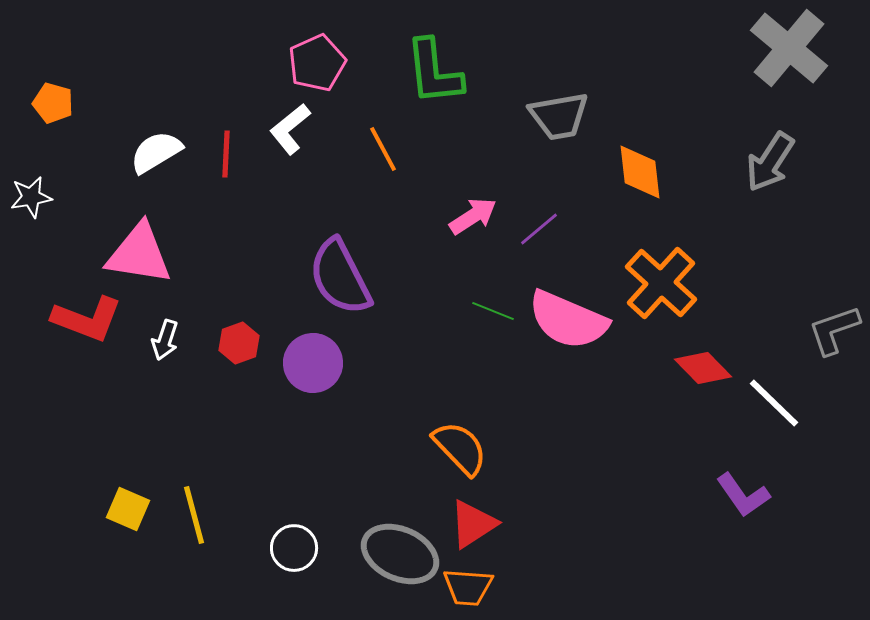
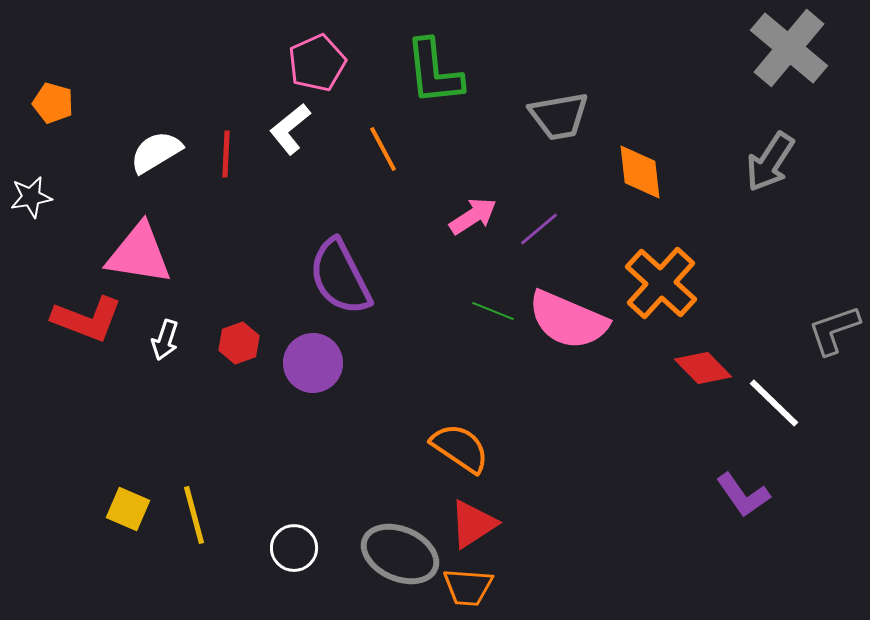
orange semicircle: rotated 12 degrees counterclockwise
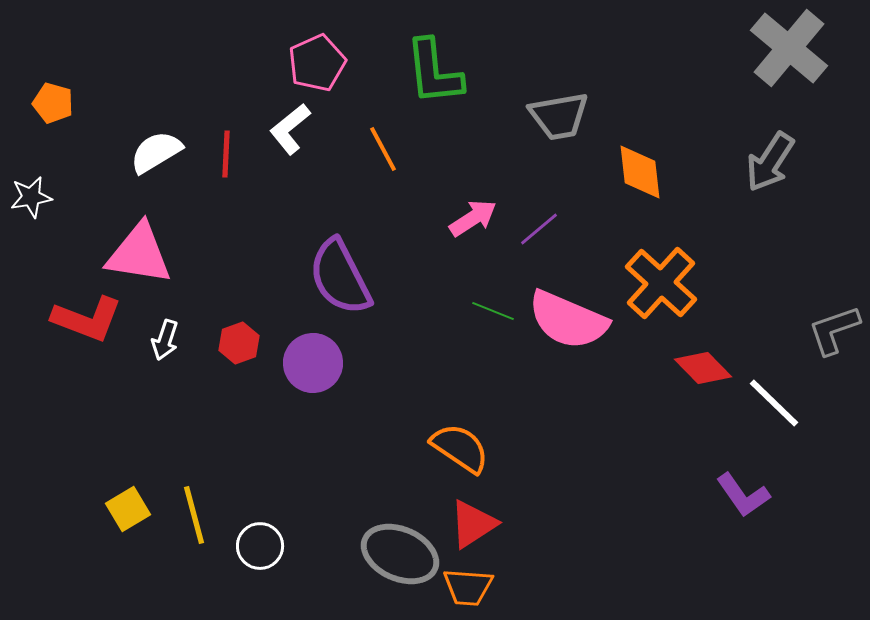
pink arrow: moved 2 px down
yellow square: rotated 36 degrees clockwise
white circle: moved 34 px left, 2 px up
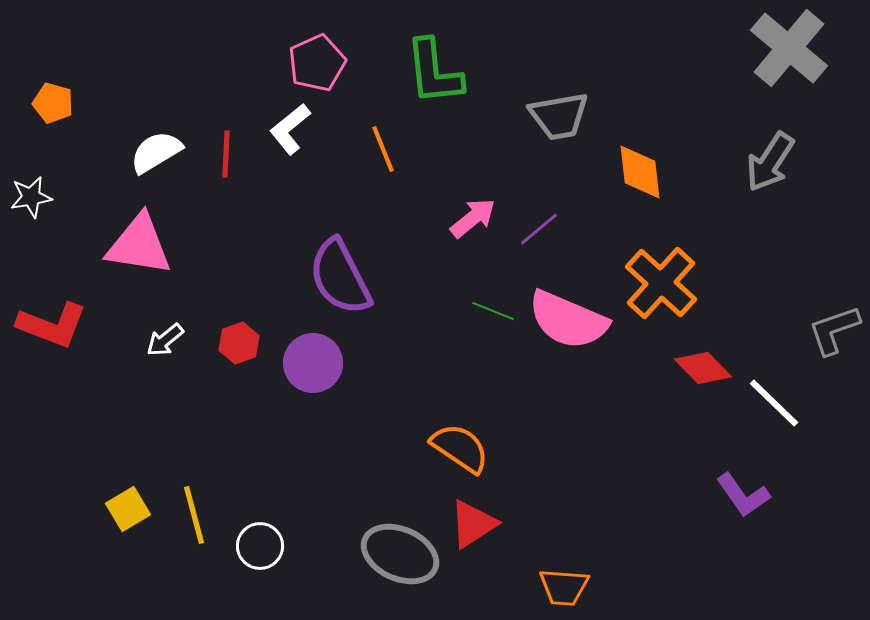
orange line: rotated 6 degrees clockwise
pink arrow: rotated 6 degrees counterclockwise
pink triangle: moved 9 px up
red L-shape: moved 35 px left, 6 px down
white arrow: rotated 33 degrees clockwise
orange trapezoid: moved 96 px right
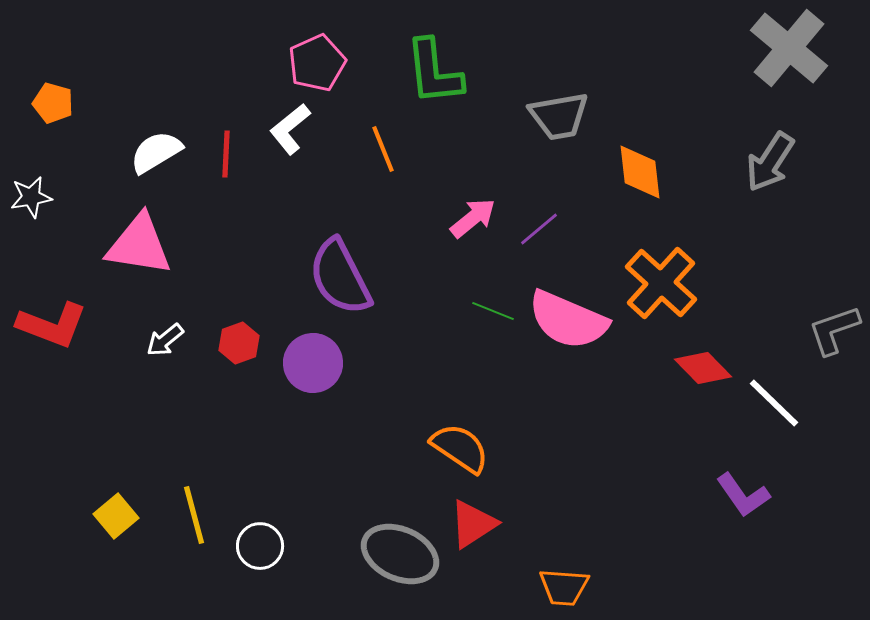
yellow square: moved 12 px left, 7 px down; rotated 9 degrees counterclockwise
